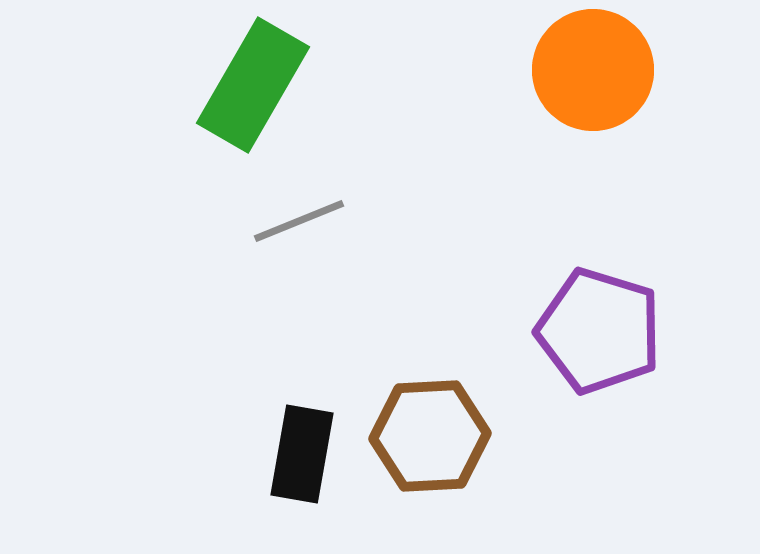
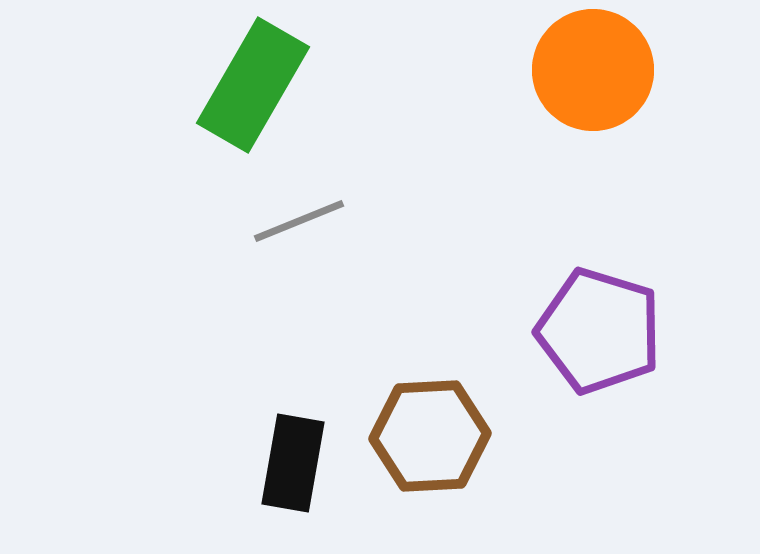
black rectangle: moved 9 px left, 9 px down
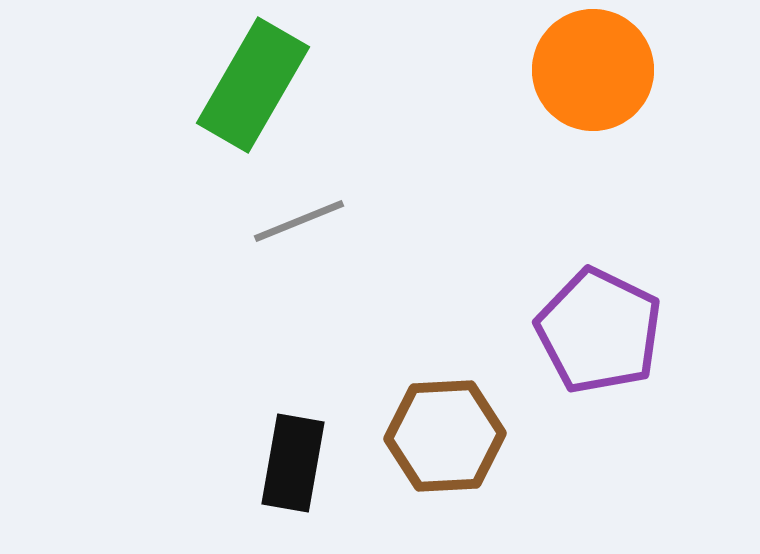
purple pentagon: rotated 9 degrees clockwise
brown hexagon: moved 15 px right
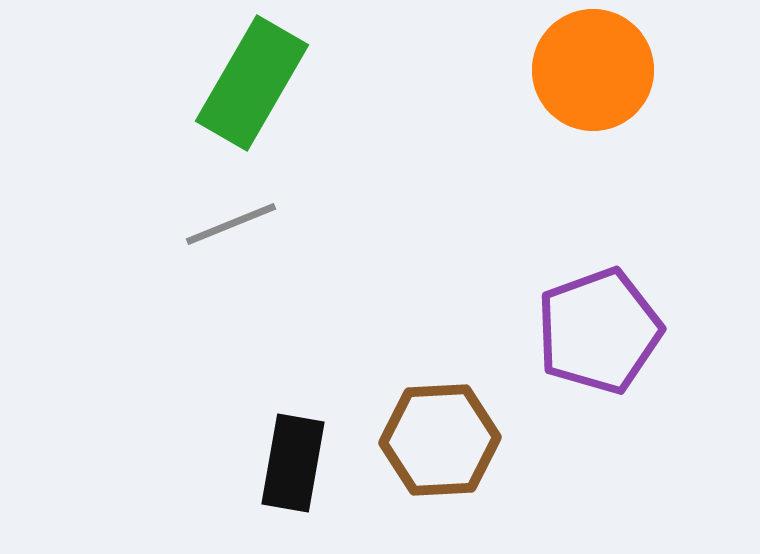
green rectangle: moved 1 px left, 2 px up
gray line: moved 68 px left, 3 px down
purple pentagon: rotated 26 degrees clockwise
brown hexagon: moved 5 px left, 4 px down
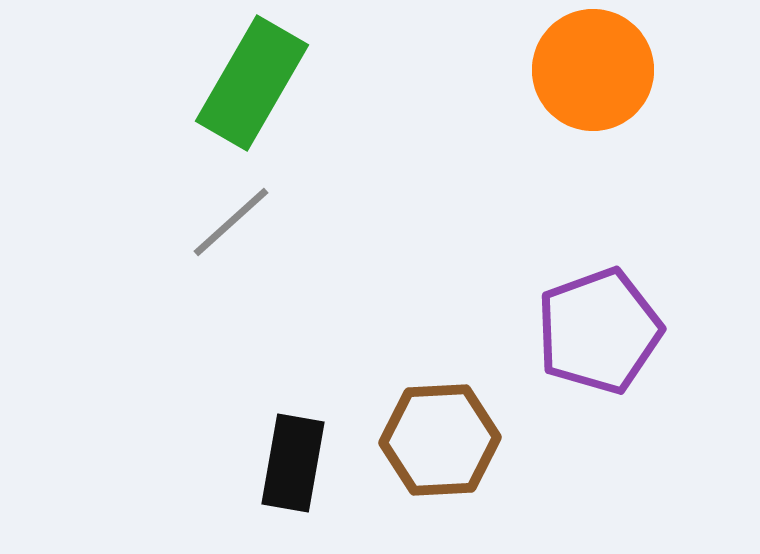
gray line: moved 2 px up; rotated 20 degrees counterclockwise
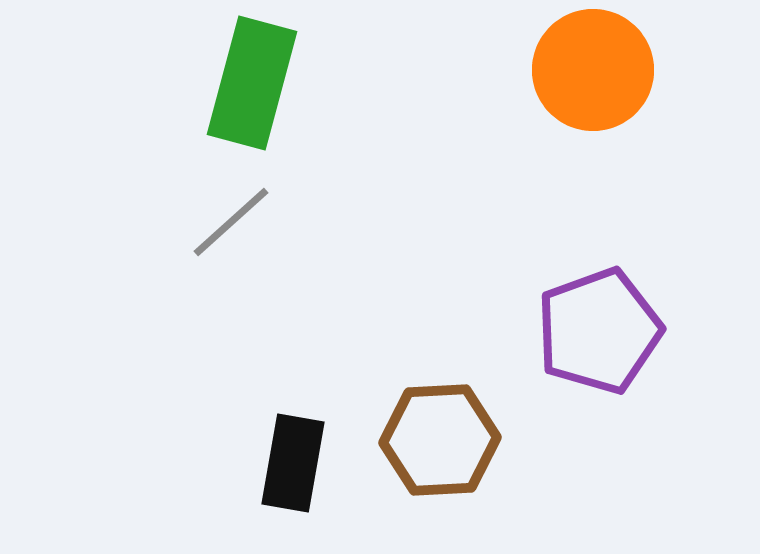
green rectangle: rotated 15 degrees counterclockwise
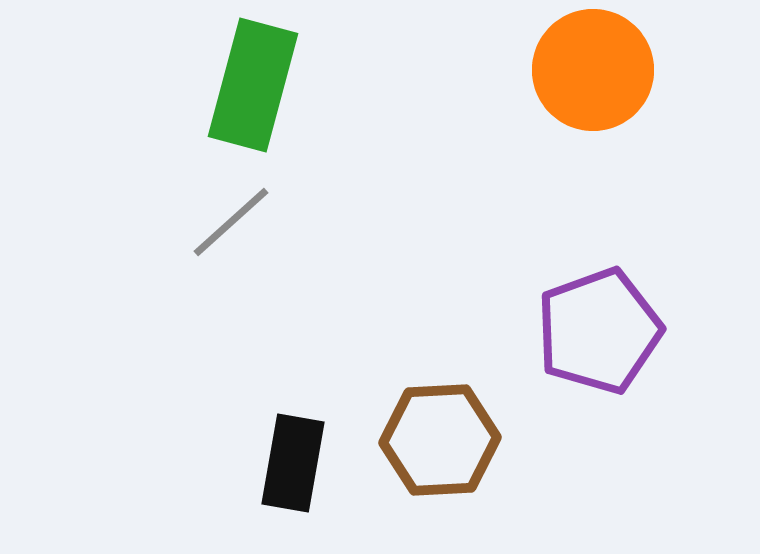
green rectangle: moved 1 px right, 2 px down
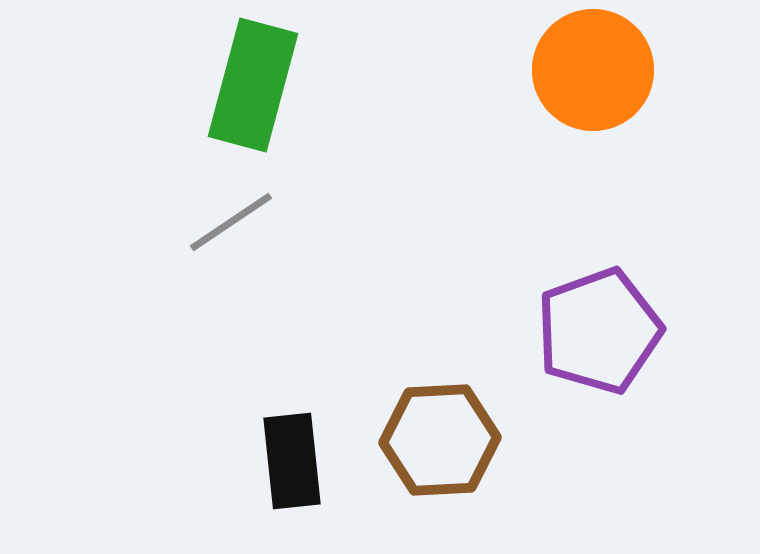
gray line: rotated 8 degrees clockwise
black rectangle: moved 1 px left, 2 px up; rotated 16 degrees counterclockwise
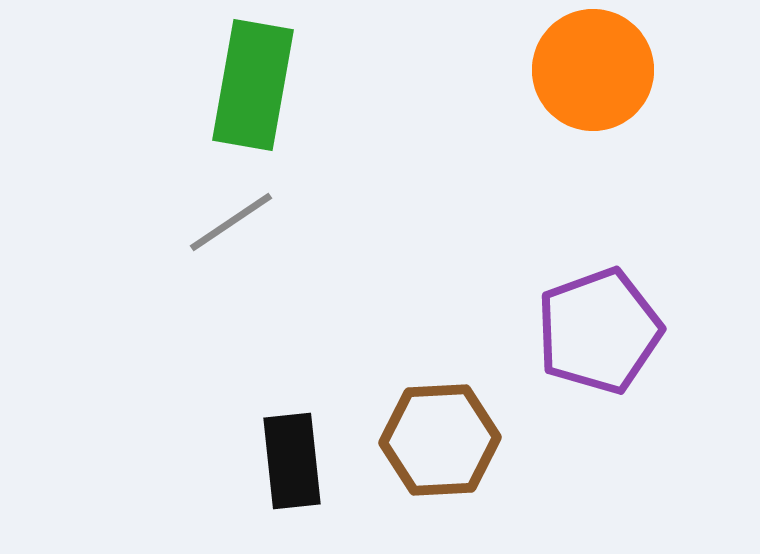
green rectangle: rotated 5 degrees counterclockwise
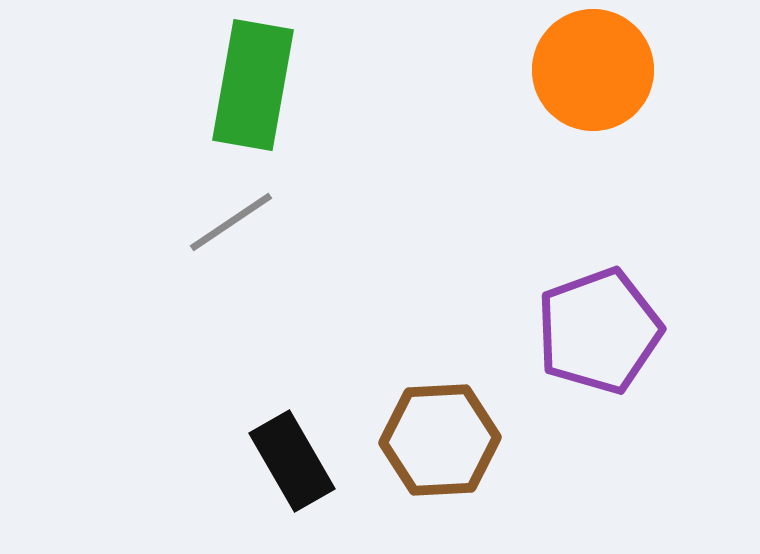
black rectangle: rotated 24 degrees counterclockwise
